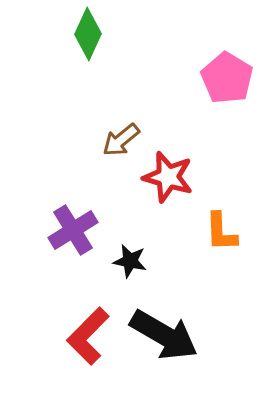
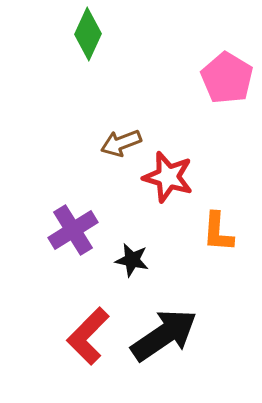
brown arrow: moved 3 px down; rotated 18 degrees clockwise
orange L-shape: moved 3 px left; rotated 6 degrees clockwise
black star: moved 2 px right, 1 px up
black arrow: rotated 64 degrees counterclockwise
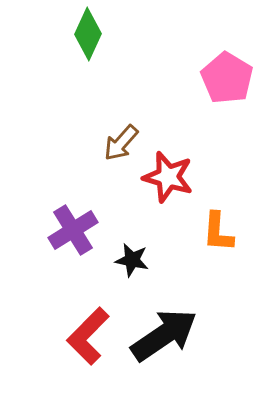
brown arrow: rotated 27 degrees counterclockwise
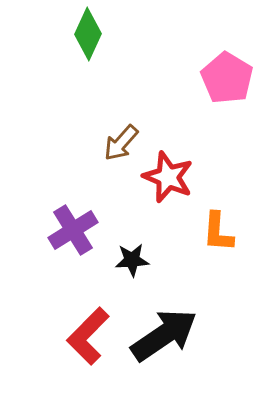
red star: rotated 6 degrees clockwise
black star: rotated 16 degrees counterclockwise
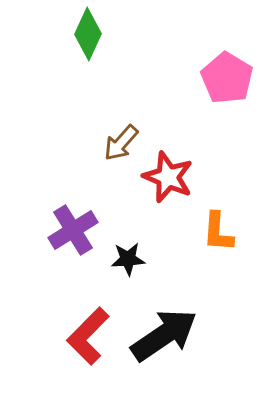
black star: moved 4 px left, 1 px up
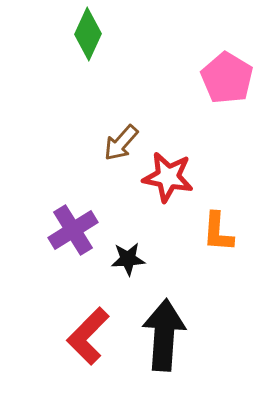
red star: rotated 12 degrees counterclockwise
black arrow: rotated 52 degrees counterclockwise
